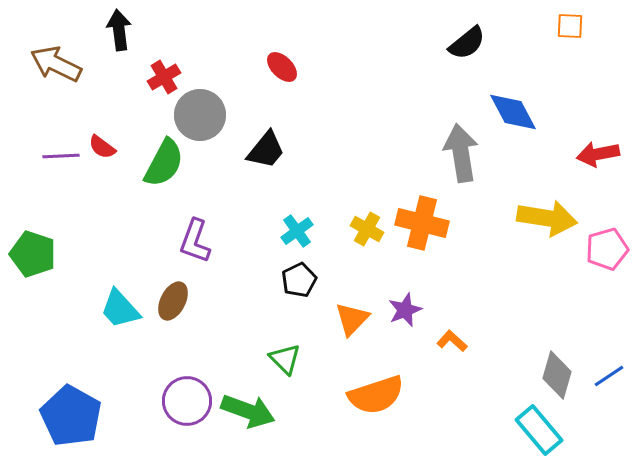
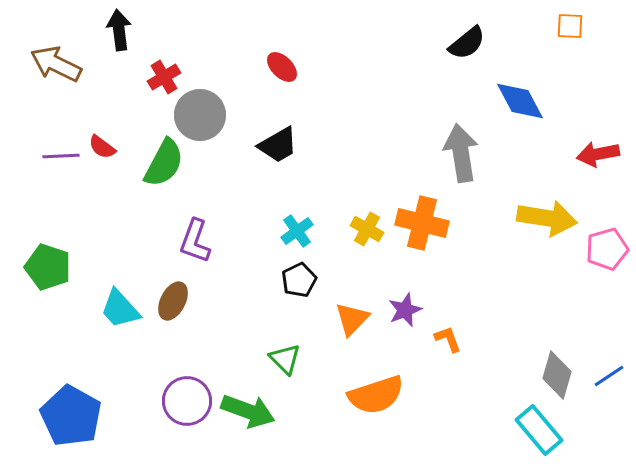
blue diamond: moved 7 px right, 11 px up
black trapezoid: moved 12 px right, 5 px up; rotated 21 degrees clockwise
green pentagon: moved 15 px right, 13 px down
orange L-shape: moved 4 px left, 2 px up; rotated 28 degrees clockwise
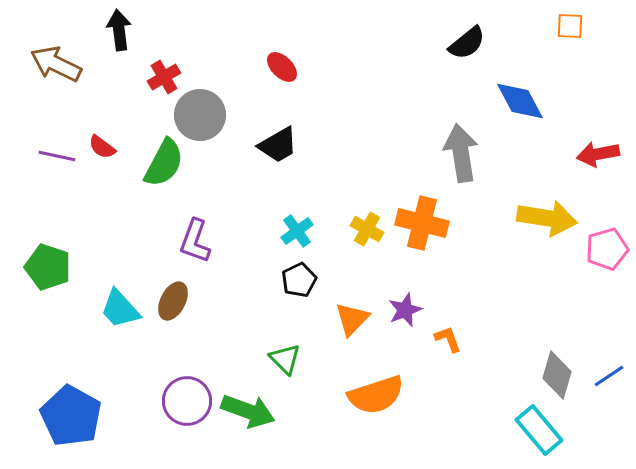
purple line: moved 4 px left; rotated 15 degrees clockwise
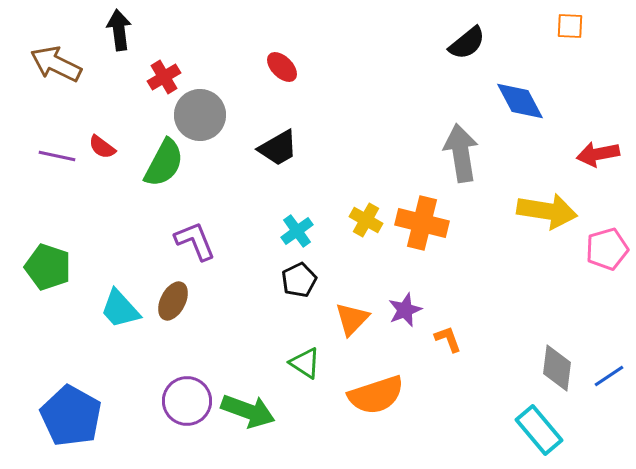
black trapezoid: moved 3 px down
yellow arrow: moved 7 px up
yellow cross: moved 1 px left, 9 px up
purple L-shape: rotated 138 degrees clockwise
green triangle: moved 20 px right, 4 px down; rotated 12 degrees counterclockwise
gray diamond: moved 7 px up; rotated 9 degrees counterclockwise
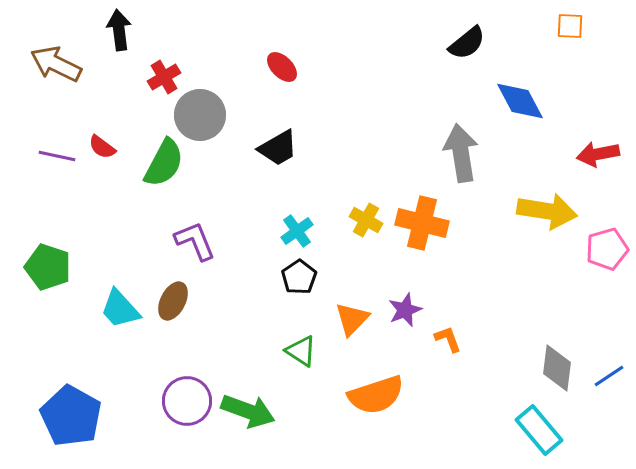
black pentagon: moved 3 px up; rotated 8 degrees counterclockwise
green triangle: moved 4 px left, 12 px up
